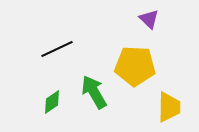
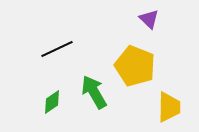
yellow pentagon: rotated 18 degrees clockwise
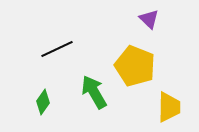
green diamond: moved 9 px left; rotated 20 degrees counterclockwise
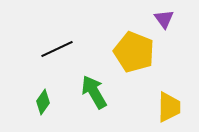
purple triangle: moved 15 px right; rotated 10 degrees clockwise
yellow pentagon: moved 1 px left, 14 px up
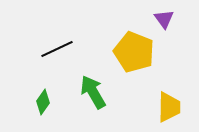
green arrow: moved 1 px left
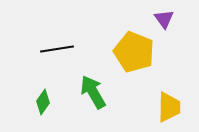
black line: rotated 16 degrees clockwise
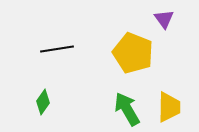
yellow pentagon: moved 1 px left, 1 px down
green arrow: moved 34 px right, 17 px down
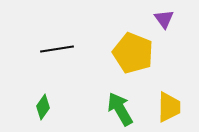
green diamond: moved 5 px down
green arrow: moved 7 px left
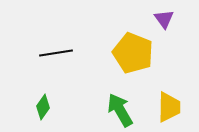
black line: moved 1 px left, 4 px down
green arrow: moved 1 px down
